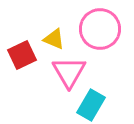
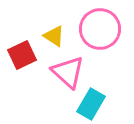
yellow triangle: moved 3 px up; rotated 10 degrees clockwise
pink triangle: moved 1 px left; rotated 18 degrees counterclockwise
cyan rectangle: moved 1 px up
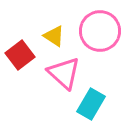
pink circle: moved 2 px down
red square: moved 2 px left; rotated 12 degrees counterclockwise
pink triangle: moved 4 px left, 1 px down
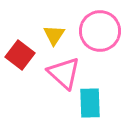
yellow triangle: moved 1 px up; rotated 30 degrees clockwise
red square: rotated 16 degrees counterclockwise
cyan rectangle: moved 1 px left, 1 px up; rotated 32 degrees counterclockwise
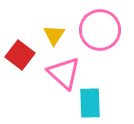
pink circle: moved 1 px up
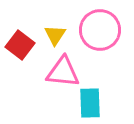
yellow triangle: moved 1 px right
red square: moved 10 px up
pink triangle: moved 1 px left, 1 px up; rotated 36 degrees counterclockwise
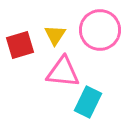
red square: rotated 36 degrees clockwise
cyan rectangle: moved 2 px left, 1 px up; rotated 28 degrees clockwise
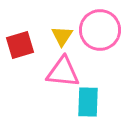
yellow triangle: moved 7 px right, 1 px down
cyan rectangle: rotated 24 degrees counterclockwise
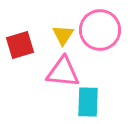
yellow triangle: moved 1 px right, 1 px up
